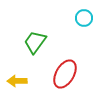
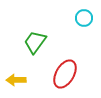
yellow arrow: moved 1 px left, 1 px up
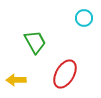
green trapezoid: rotated 115 degrees clockwise
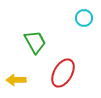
red ellipse: moved 2 px left, 1 px up
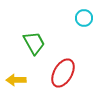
green trapezoid: moved 1 px left, 1 px down
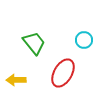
cyan circle: moved 22 px down
green trapezoid: rotated 10 degrees counterclockwise
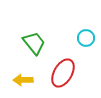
cyan circle: moved 2 px right, 2 px up
yellow arrow: moved 7 px right
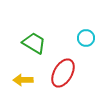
green trapezoid: rotated 20 degrees counterclockwise
